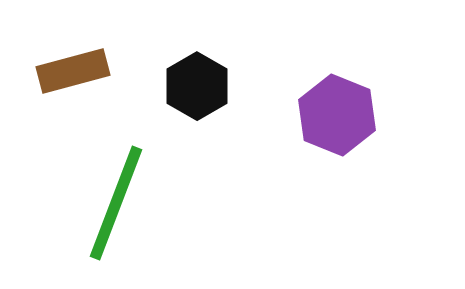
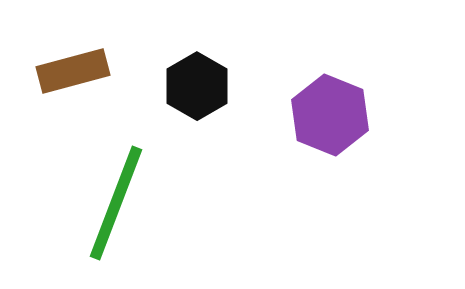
purple hexagon: moved 7 px left
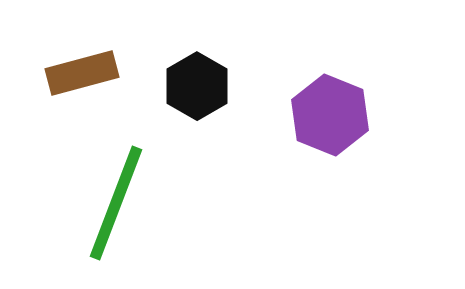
brown rectangle: moved 9 px right, 2 px down
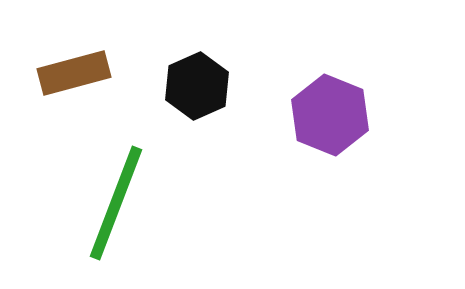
brown rectangle: moved 8 px left
black hexagon: rotated 6 degrees clockwise
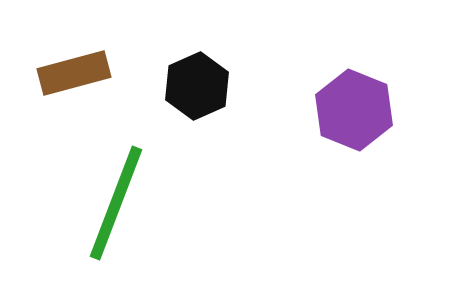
purple hexagon: moved 24 px right, 5 px up
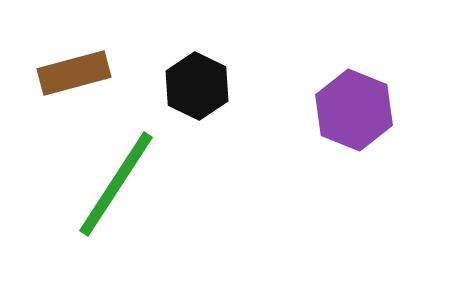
black hexagon: rotated 10 degrees counterclockwise
green line: moved 19 px up; rotated 12 degrees clockwise
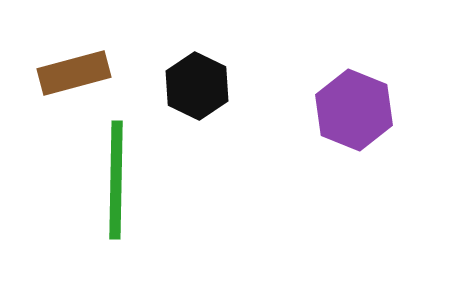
green line: moved 4 px up; rotated 32 degrees counterclockwise
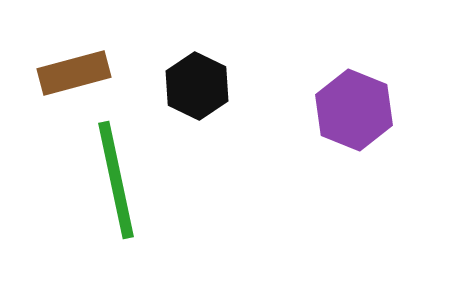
green line: rotated 13 degrees counterclockwise
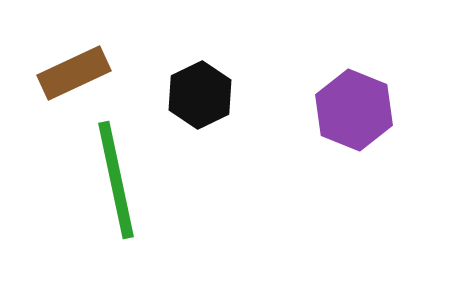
brown rectangle: rotated 10 degrees counterclockwise
black hexagon: moved 3 px right, 9 px down; rotated 8 degrees clockwise
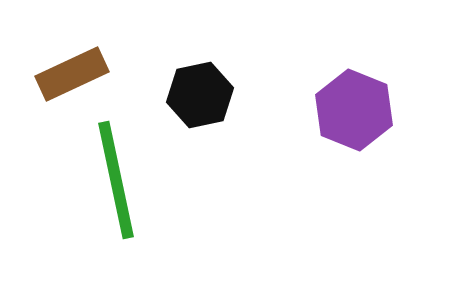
brown rectangle: moved 2 px left, 1 px down
black hexagon: rotated 14 degrees clockwise
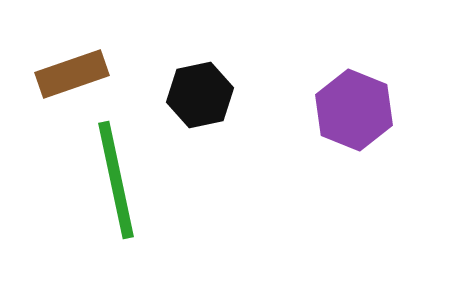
brown rectangle: rotated 6 degrees clockwise
